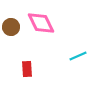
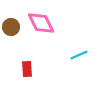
cyan line: moved 1 px right, 1 px up
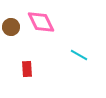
pink diamond: moved 1 px up
cyan line: rotated 54 degrees clockwise
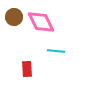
brown circle: moved 3 px right, 10 px up
cyan line: moved 23 px left, 4 px up; rotated 24 degrees counterclockwise
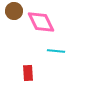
brown circle: moved 6 px up
red rectangle: moved 1 px right, 4 px down
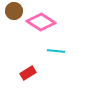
pink diamond: rotated 32 degrees counterclockwise
red rectangle: rotated 63 degrees clockwise
